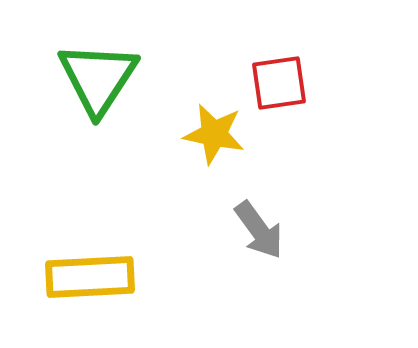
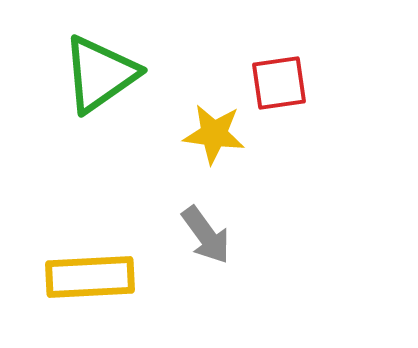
green triangle: moved 2 px right, 4 px up; rotated 22 degrees clockwise
yellow star: rotated 4 degrees counterclockwise
gray arrow: moved 53 px left, 5 px down
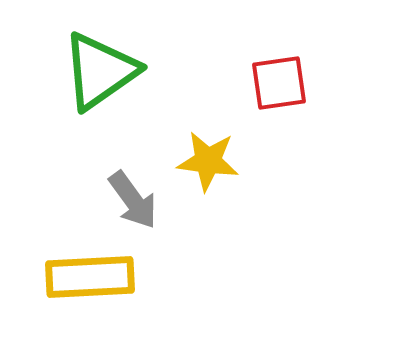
green triangle: moved 3 px up
yellow star: moved 6 px left, 27 px down
gray arrow: moved 73 px left, 35 px up
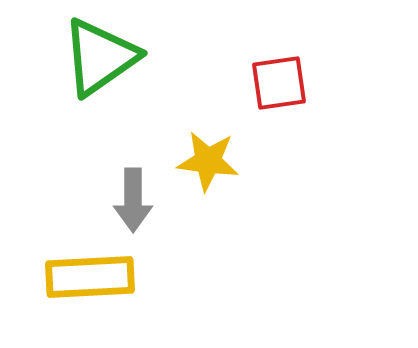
green triangle: moved 14 px up
gray arrow: rotated 36 degrees clockwise
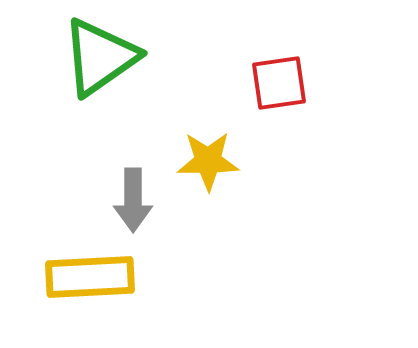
yellow star: rotated 8 degrees counterclockwise
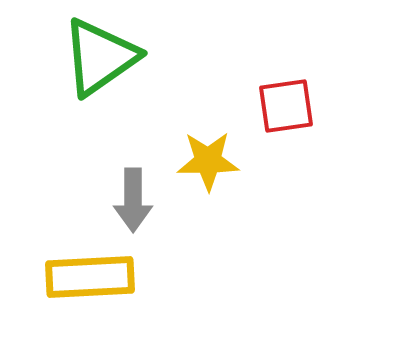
red square: moved 7 px right, 23 px down
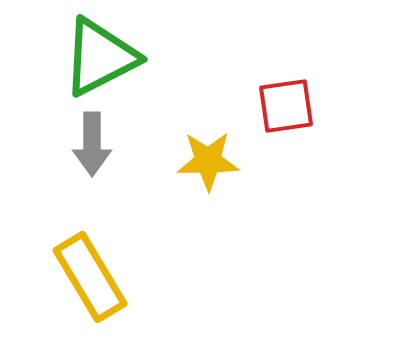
green triangle: rotated 8 degrees clockwise
gray arrow: moved 41 px left, 56 px up
yellow rectangle: rotated 62 degrees clockwise
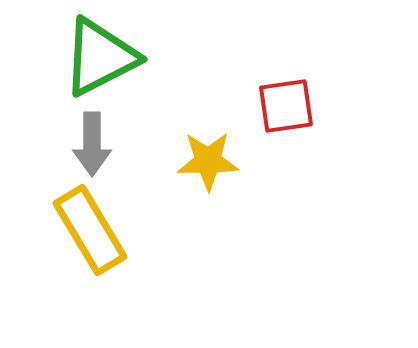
yellow rectangle: moved 47 px up
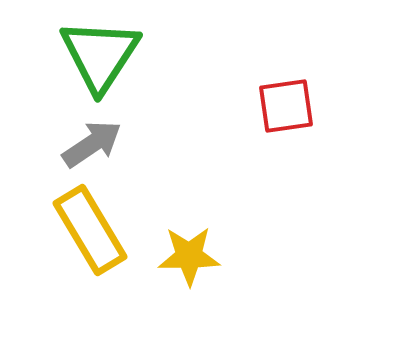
green triangle: moved 2 px up; rotated 30 degrees counterclockwise
gray arrow: rotated 124 degrees counterclockwise
yellow star: moved 19 px left, 95 px down
